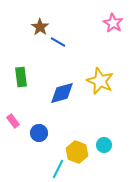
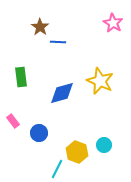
blue line: rotated 28 degrees counterclockwise
cyan line: moved 1 px left
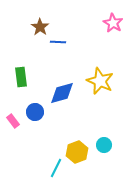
blue circle: moved 4 px left, 21 px up
yellow hexagon: rotated 20 degrees clockwise
cyan line: moved 1 px left, 1 px up
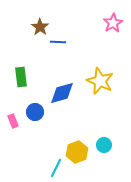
pink star: rotated 12 degrees clockwise
pink rectangle: rotated 16 degrees clockwise
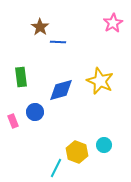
blue diamond: moved 1 px left, 3 px up
yellow hexagon: rotated 20 degrees counterclockwise
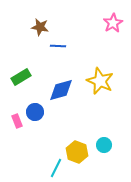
brown star: rotated 24 degrees counterclockwise
blue line: moved 4 px down
green rectangle: rotated 66 degrees clockwise
pink rectangle: moved 4 px right
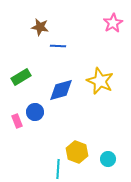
cyan circle: moved 4 px right, 14 px down
cyan line: moved 2 px right, 1 px down; rotated 24 degrees counterclockwise
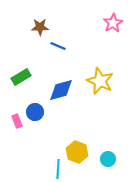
brown star: rotated 12 degrees counterclockwise
blue line: rotated 21 degrees clockwise
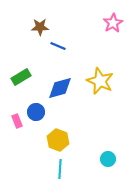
blue diamond: moved 1 px left, 2 px up
blue circle: moved 1 px right
yellow hexagon: moved 19 px left, 12 px up
cyan line: moved 2 px right
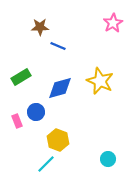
cyan line: moved 14 px left, 5 px up; rotated 42 degrees clockwise
